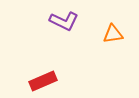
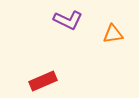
purple L-shape: moved 4 px right, 1 px up
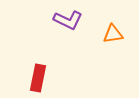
red rectangle: moved 5 px left, 3 px up; rotated 56 degrees counterclockwise
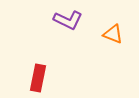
orange triangle: rotated 30 degrees clockwise
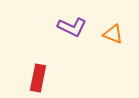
purple L-shape: moved 4 px right, 7 px down
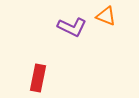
orange triangle: moved 7 px left, 18 px up
